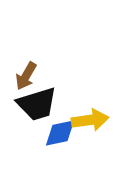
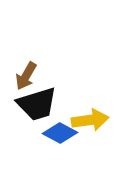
blue diamond: rotated 40 degrees clockwise
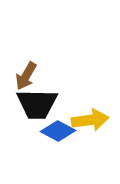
black trapezoid: rotated 18 degrees clockwise
blue diamond: moved 2 px left, 2 px up
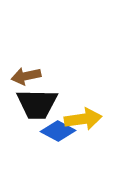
brown arrow: rotated 48 degrees clockwise
yellow arrow: moved 7 px left, 1 px up
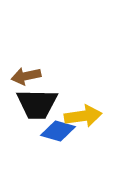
yellow arrow: moved 3 px up
blue diamond: rotated 12 degrees counterclockwise
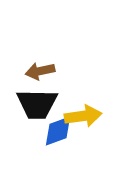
brown arrow: moved 14 px right, 5 px up
blue diamond: rotated 36 degrees counterclockwise
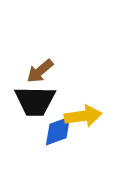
brown arrow: rotated 28 degrees counterclockwise
black trapezoid: moved 2 px left, 3 px up
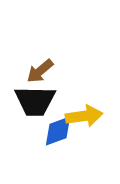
yellow arrow: moved 1 px right
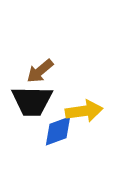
black trapezoid: moved 3 px left
yellow arrow: moved 5 px up
